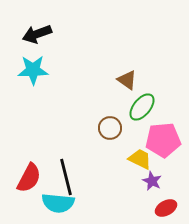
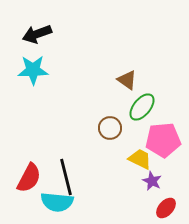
cyan semicircle: moved 1 px left, 1 px up
red ellipse: rotated 20 degrees counterclockwise
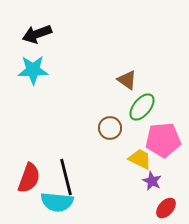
red semicircle: rotated 8 degrees counterclockwise
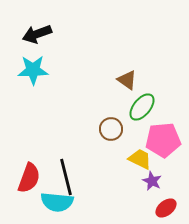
brown circle: moved 1 px right, 1 px down
red ellipse: rotated 10 degrees clockwise
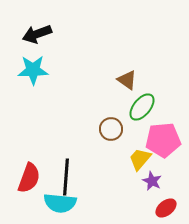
yellow trapezoid: rotated 75 degrees counterclockwise
black line: rotated 18 degrees clockwise
cyan semicircle: moved 3 px right, 1 px down
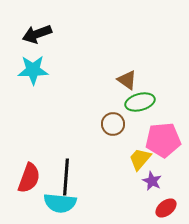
green ellipse: moved 2 px left, 5 px up; rotated 36 degrees clockwise
brown circle: moved 2 px right, 5 px up
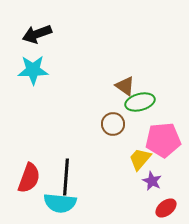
brown triangle: moved 2 px left, 6 px down
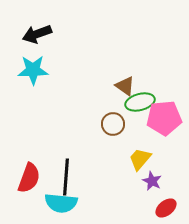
pink pentagon: moved 1 px right, 22 px up
cyan semicircle: moved 1 px right
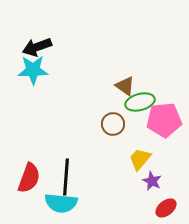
black arrow: moved 13 px down
pink pentagon: moved 2 px down
